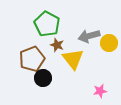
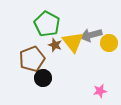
gray arrow: moved 2 px right, 1 px up
brown star: moved 2 px left
yellow triangle: moved 17 px up
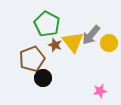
gray arrow: rotated 35 degrees counterclockwise
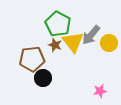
green pentagon: moved 11 px right
brown pentagon: rotated 15 degrees clockwise
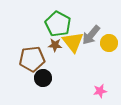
brown star: rotated 16 degrees counterclockwise
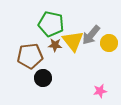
green pentagon: moved 7 px left; rotated 15 degrees counterclockwise
yellow triangle: moved 1 px up
brown pentagon: moved 2 px left, 3 px up
